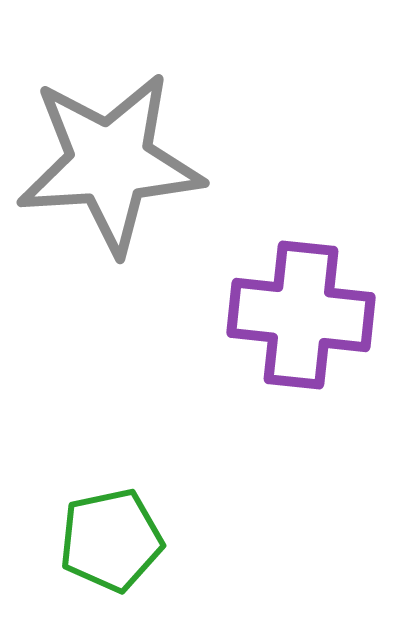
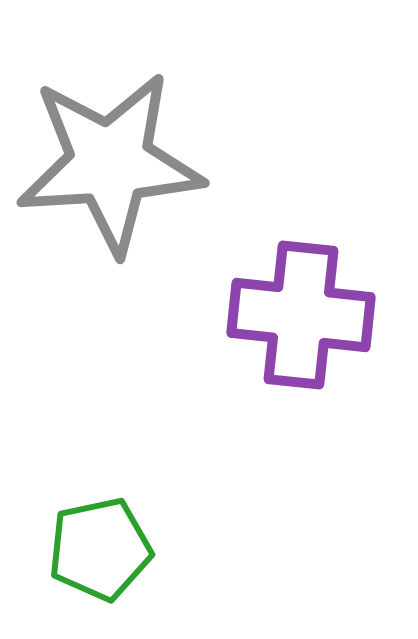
green pentagon: moved 11 px left, 9 px down
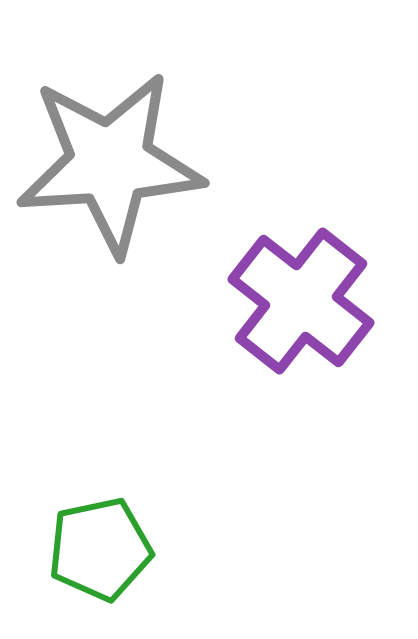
purple cross: moved 14 px up; rotated 32 degrees clockwise
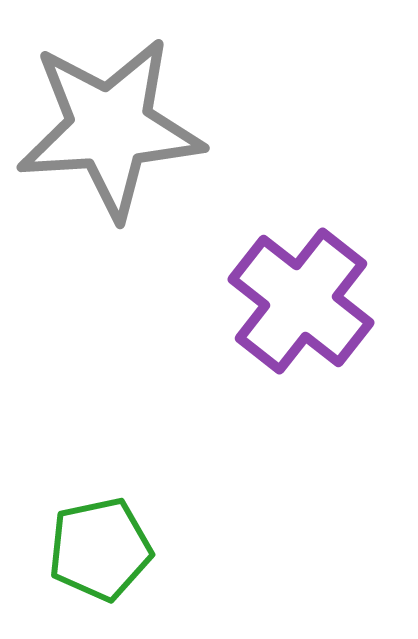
gray star: moved 35 px up
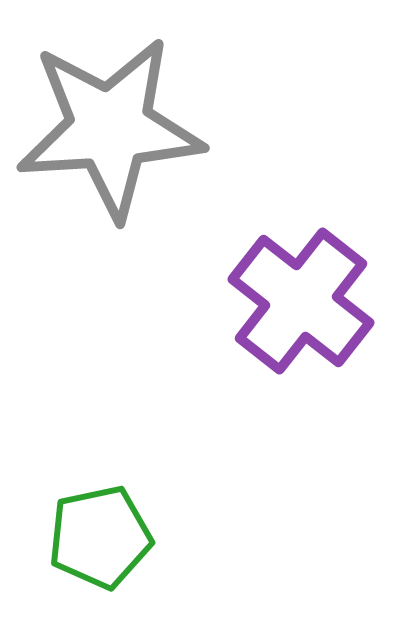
green pentagon: moved 12 px up
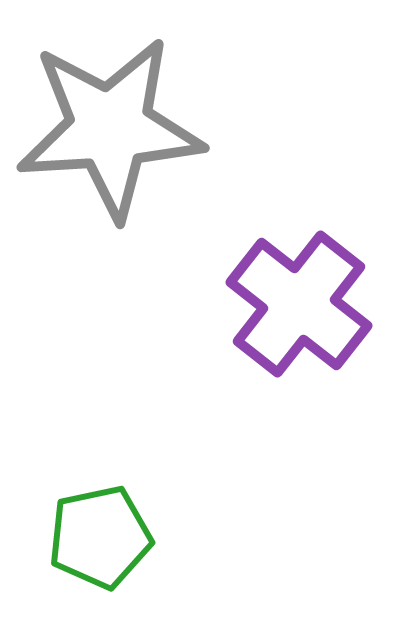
purple cross: moved 2 px left, 3 px down
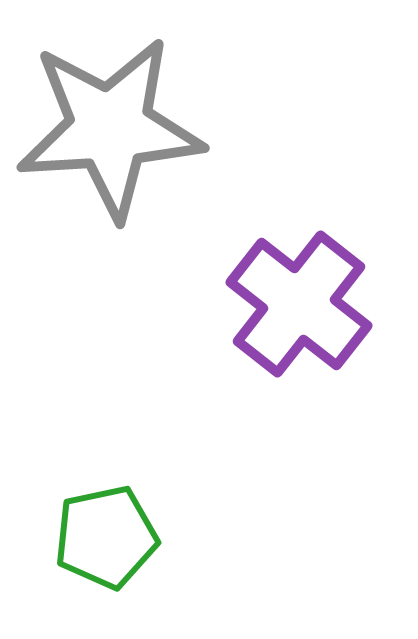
green pentagon: moved 6 px right
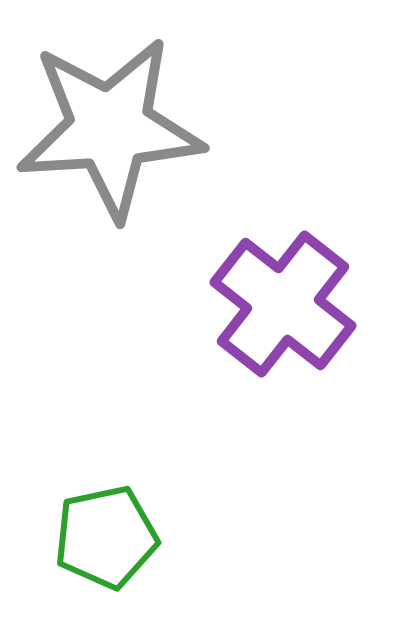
purple cross: moved 16 px left
